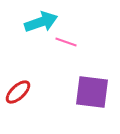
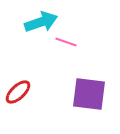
purple square: moved 3 px left, 2 px down
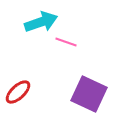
purple square: rotated 18 degrees clockwise
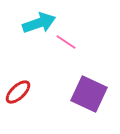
cyan arrow: moved 2 px left, 1 px down
pink line: rotated 15 degrees clockwise
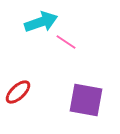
cyan arrow: moved 2 px right, 1 px up
purple square: moved 3 px left, 6 px down; rotated 15 degrees counterclockwise
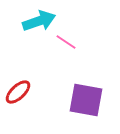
cyan arrow: moved 2 px left, 1 px up
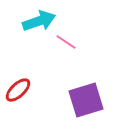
red ellipse: moved 2 px up
purple square: rotated 27 degrees counterclockwise
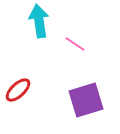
cyan arrow: rotated 80 degrees counterclockwise
pink line: moved 9 px right, 2 px down
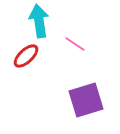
red ellipse: moved 8 px right, 34 px up
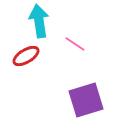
red ellipse: rotated 12 degrees clockwise
